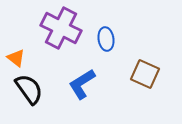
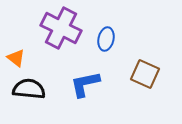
blue ellipse: rotated 20 degrees clockwise
blue L-shape: moved 3 px right; rotated 20 degrees clockwise
black semicircle: rotated 48 degrees counterclockwise
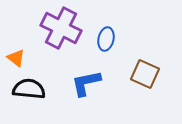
blue L-shape: moved 1 px right, 1 px up
